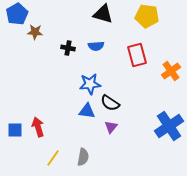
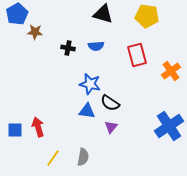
blue star: rotated 20 degrees clockwise
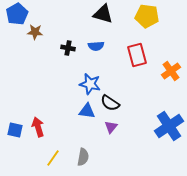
blue square: rotated 14 degrees clockwise
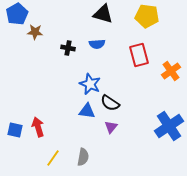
blue semicircle: moved 1 px right, 2 px up
red rectangle: moved 2 px right
blue star: rotated 10 degrees clockwise
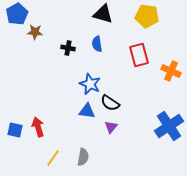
blue semicircle: rotated 84 degrees clockwise
orange cross: rotated 30 degrees counterclockwise
